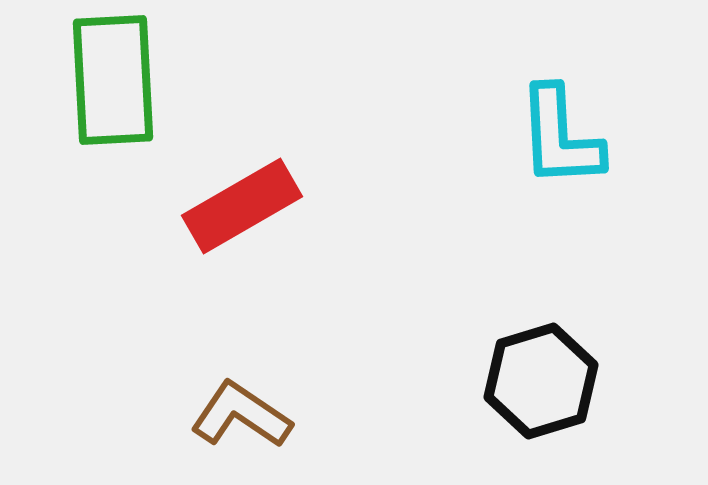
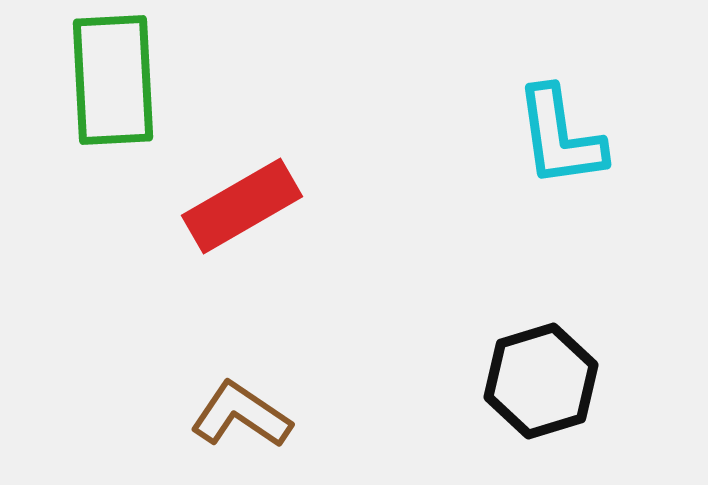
cyan L-shape: rotated 5 degrees counterclockwise
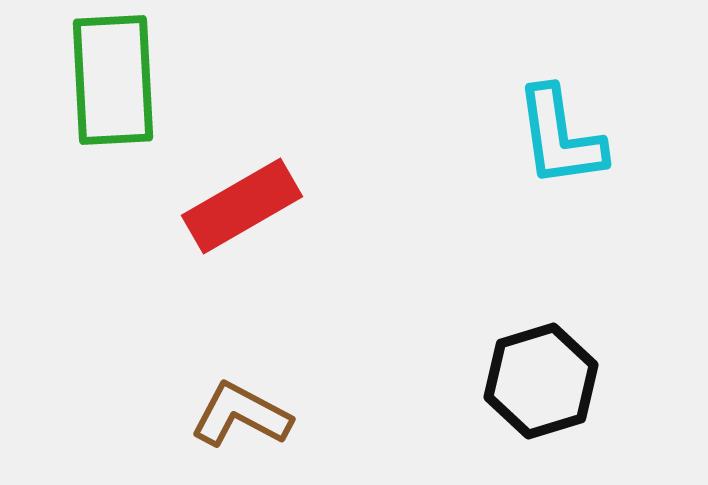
brown L-shape: rotated 6 degrees counterclockwise
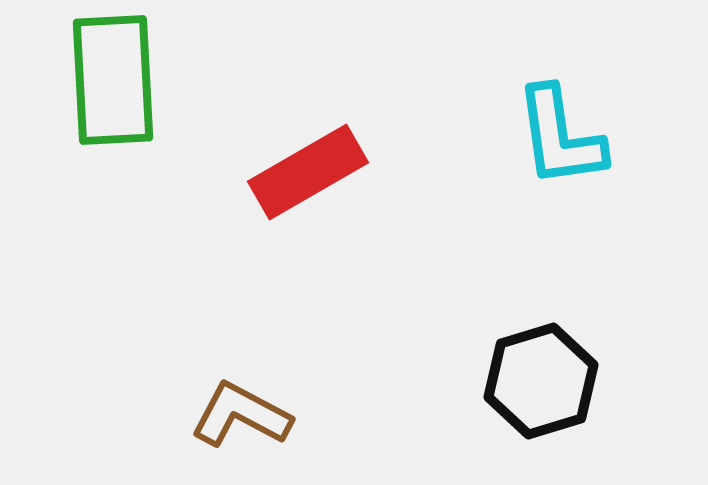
red rectangle: moved 66 px right, 34 px up
